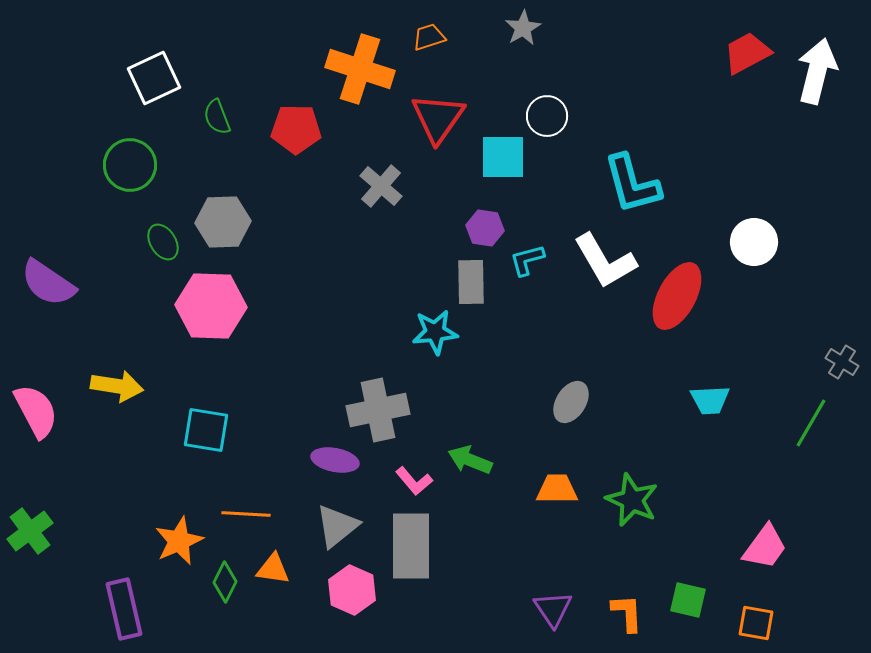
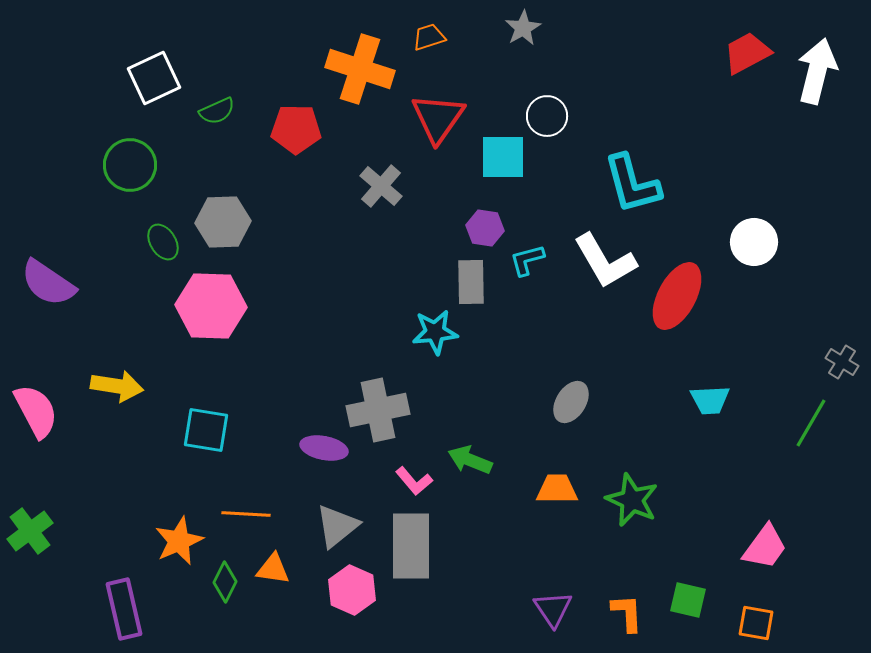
green semicircle at (217, 117): moved 6 px up; rotated 93 degrees counterclockwise
purple ellipse at (335, 460): moved 11 px left, 12 px up
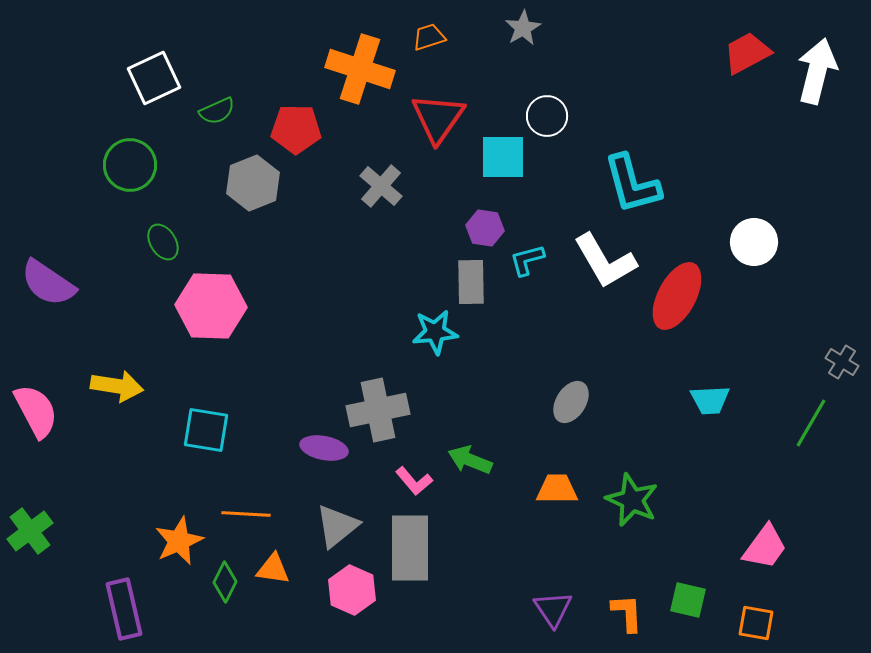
gray hexagon at (223, 222): moved 30 px right, 39 px up; rotated 20 degrees counterclockwise
gray rectangle at (411, 546): moved 1 px left, 2 px down
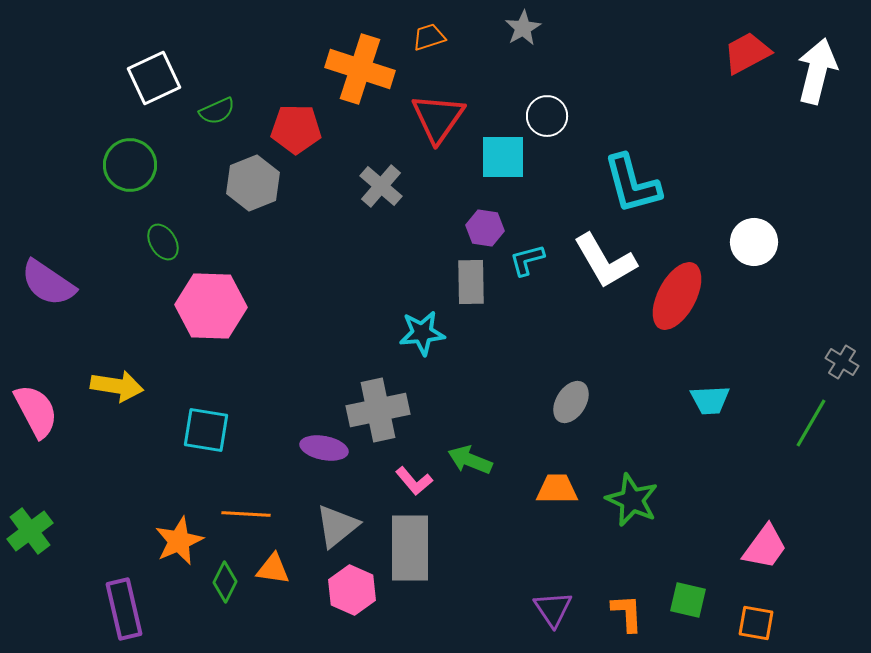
cyan star at (435, 332): moved 13 px left, 1 px down
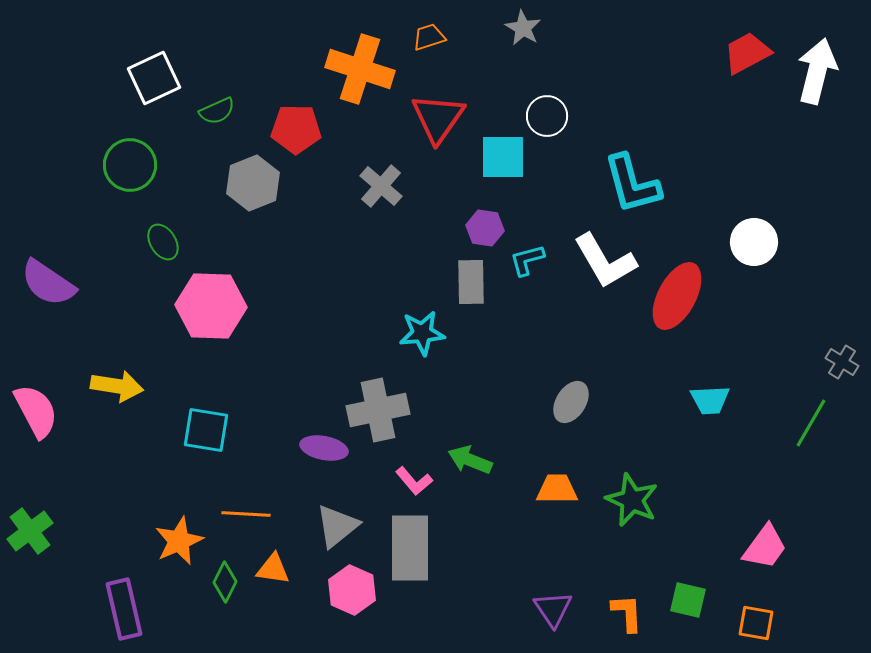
gray star at (523, 28): rotated 12 degrees counterclockwise
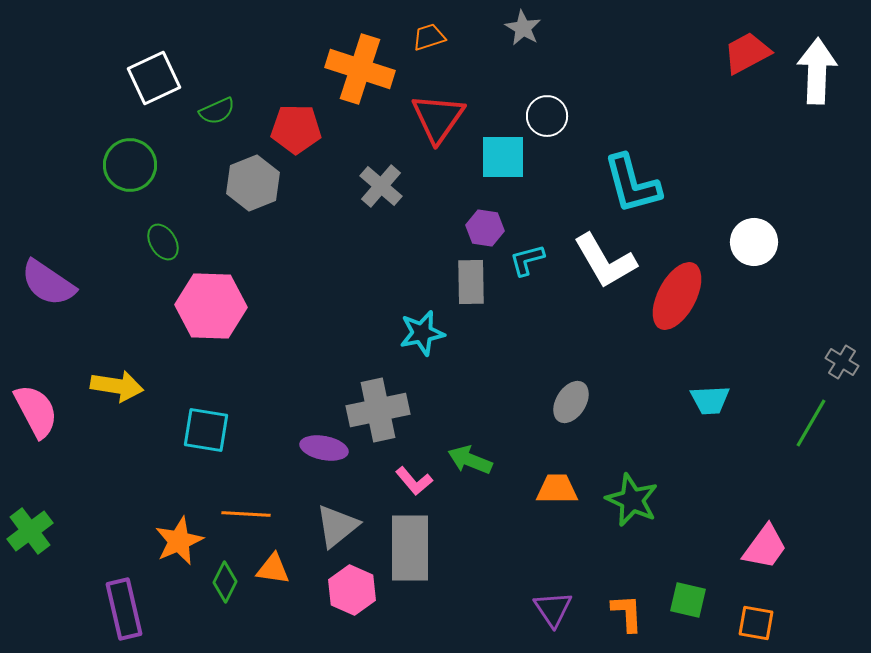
white arrow at (817, 71): rotated 12 degrees counterclockwise
cyan star at (422, 333): rotated 6 degrees counterclockwise
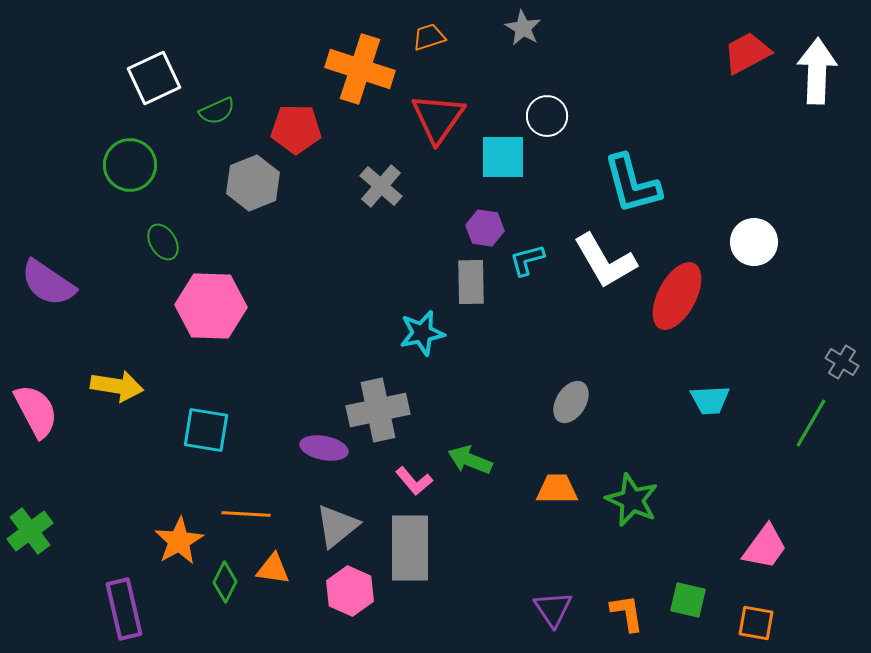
orange star at (179, 541): rotated 6 degrees counterclockwise
pink hexagon at (352, 590): moved 2 px left, 1 px down
orange L-shape at (627, 613): rotated 6 degrees counterclockwise
